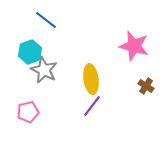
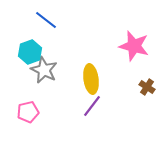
brown cross: moved 1 px right, 1 px down
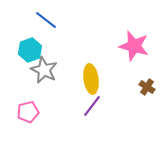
cyan hexagon: moved 2 px up
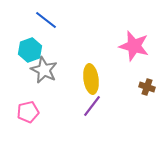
brown cross: rotated 14 degrees counterclockwise
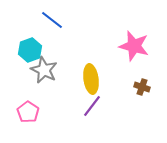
blue line: moved 6 px right
brown cross: moved 5 px left
pink pentagon: rotated 25 degrees counterclockwise
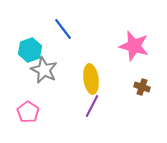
blue line: moved 11 px right, 9 px down; rotated 15 degrees clockwise
purple line: rotated 10 degrees counterclockwise
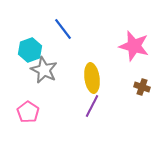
yellow ellipse: moved 1 px right, 1 px up
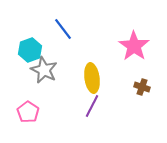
pink star: rotated 20 degrees clockwise
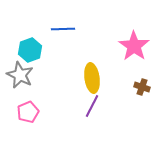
blue line: rotated 55 degrees counterclockwise
gray star: moved 24 px left, 5 px down
pink pentagon: rotated 15 degrees clockwise
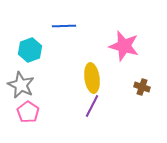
blue line: moved 1 px right, 3 px up
pink star: moved 10 px left; rotated 20 degrees counterclockwise
gray star: moved 1 px right, 10 px down
pink pentagon: rotated 15 degrees counterclockwise
